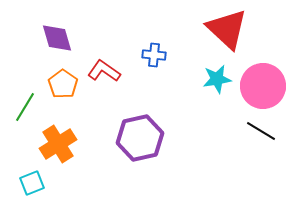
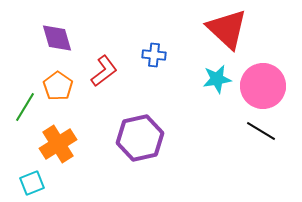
red L-shape: rotated 108 degrees clockwise
orange pentagon: moved 5 px left, 2 px down
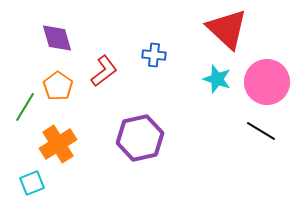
cyan star: rotated 28 degrees clockwise
pink circle: moved 4 px right, 4 px up
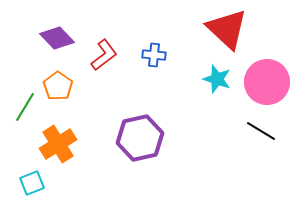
purple diamond: rotated 28 degrees counterclockwise
red L-shape: moved 16 px up
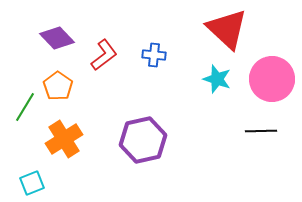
pink circle: moved 5 px right, 3 px up
black line: rotated 32 degrees counterclockwise
purple hexagon: moved 3 px right, 2 px down
orange cross: moved 6 px right, 5 px up
